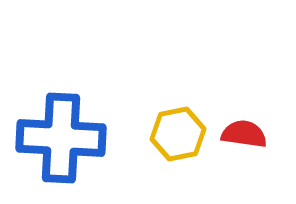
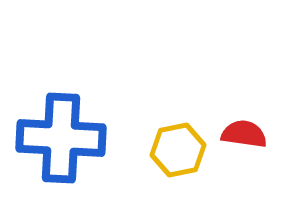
yellow hexagon: moved 16 px down
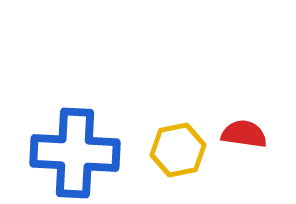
blue cross: moved 14 px right, 15 px down
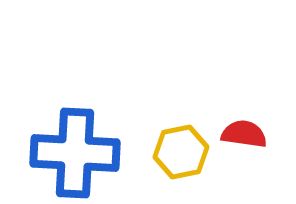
yellow hexagon: moved 3 px right, 2 px down
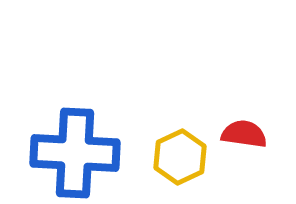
yellow hexagon: moved 1 px left, 5 px down; rotated 14 degrees counterclockwise
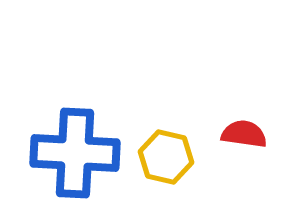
yellow hexagon: moved 14 px left; rotated 22 degrees counterclockwise
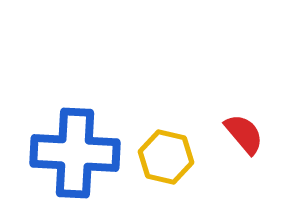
red semicircle: rotated 42 degrees clockwise
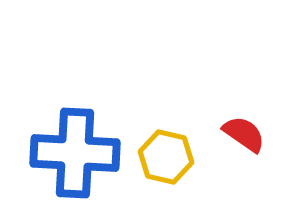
red semicircle: rotated 15 degrees counterclockwise
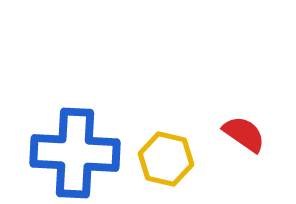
yellow hexagon: moved 2 px down
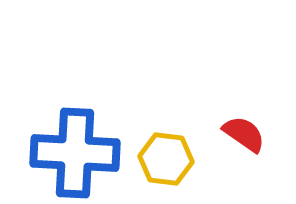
yellow hexagon: rotated 6 degrees counterclockwise
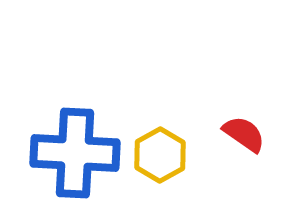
yellow hexagon: moved 6 px left, 4 px up; rotated 24 degrees clockwise
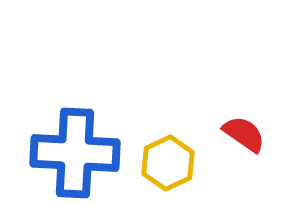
yellow hexagon: moved 8 px right, 8 px down; rotated 4 degrees clockwise
